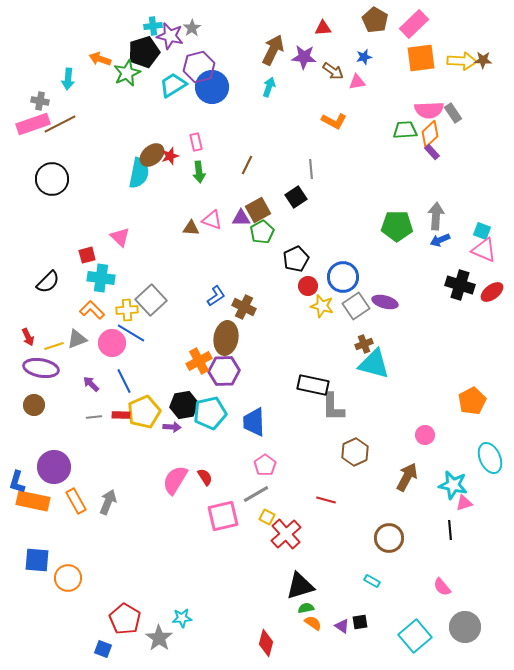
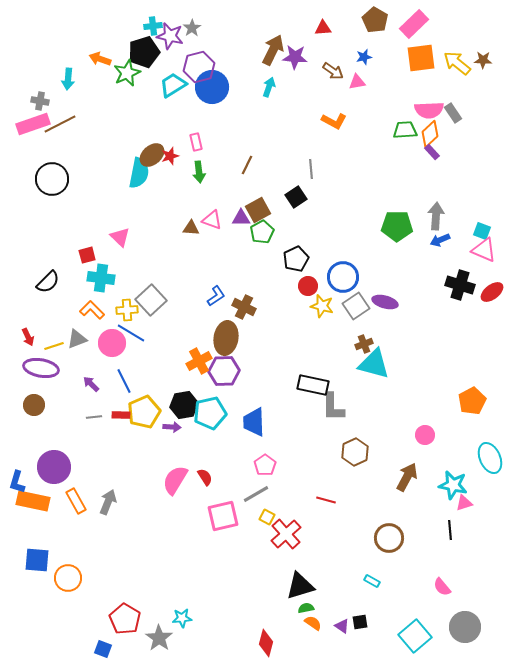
purple star at (304, 57): moved 9 px left
yellow arrow at (462, 61): moved 5 px left, 2 px down; rotated 144 degrees counterclockwise
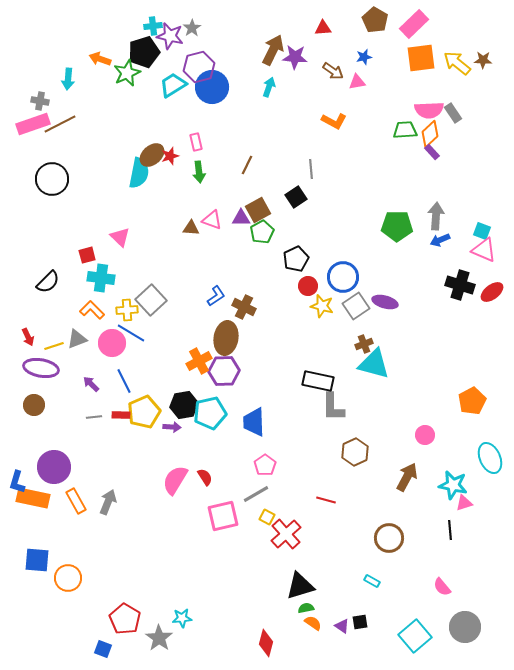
black rectangle at (313, 385): moved 5 px right, 4 px up
orange rectangle at (33, 501): moved 3 px up
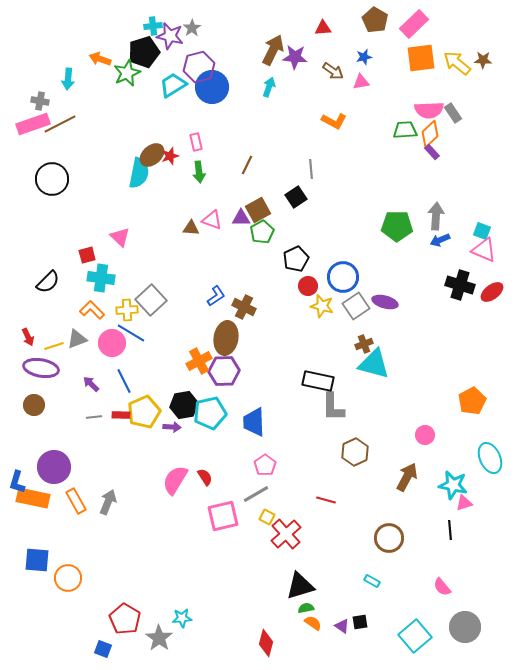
pink triangle at (357, 82): moved 4 px right
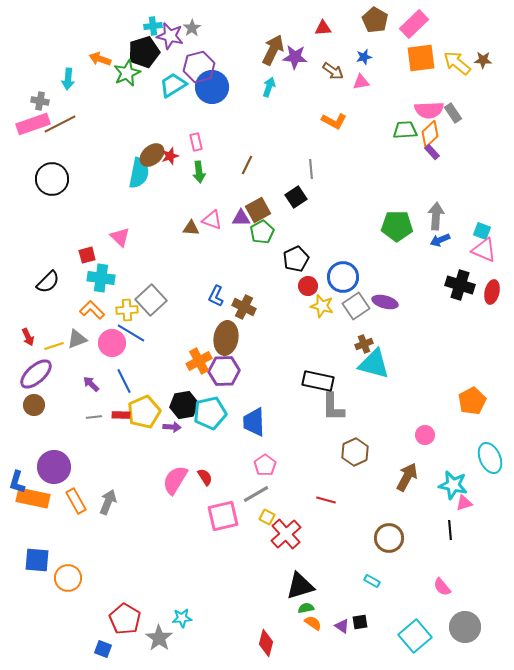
red ellipse at (492, 292): rotated 40 degrees counterclockwise
blue L-shape at (216, 296): rotated 150 degrees clockwise
purple ellipse at (41, 368): moved 5 px left, 6 px down; rotated 52 degrees counterclockwise
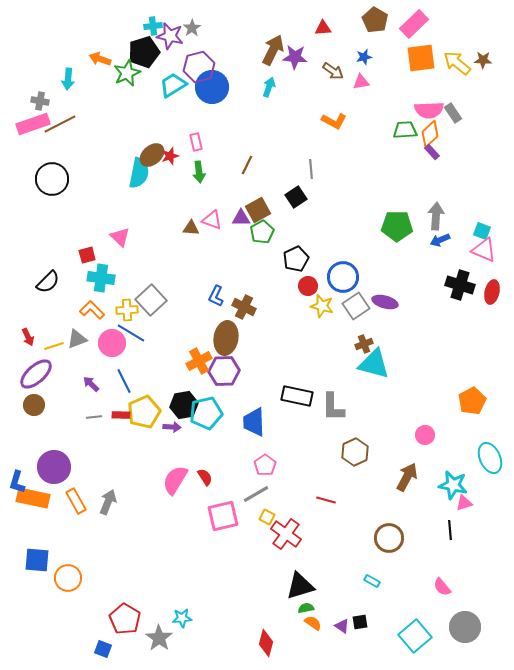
black rectangle at (318, 381): moved 21 px left, 15 px down
cyan pentagon at (210, 413): moved 4 px left
red cross at (286, 534): rotated 12 degrees counterclockwise
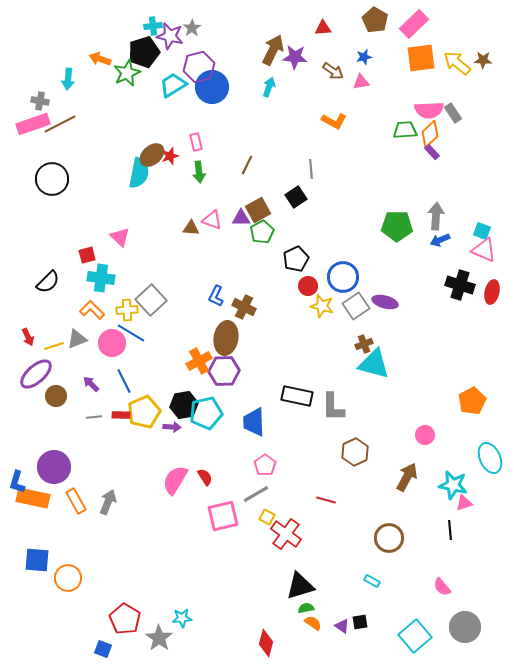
brown circle at (34, 405): moved 22 px right, 9 px up
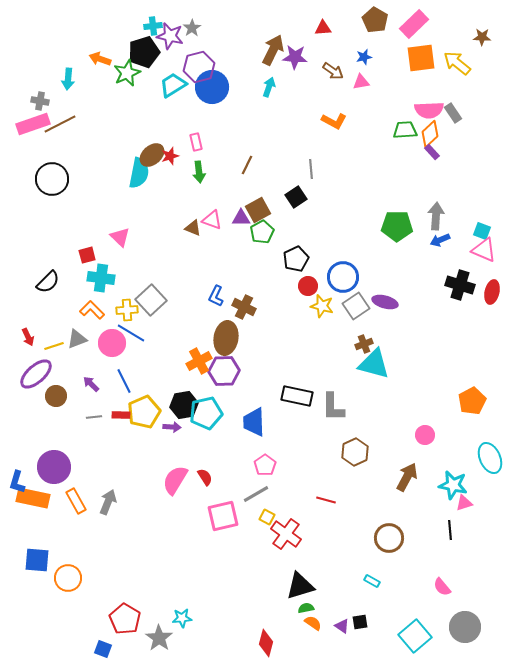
brown star at (483, 60): moved 1 px left, 23 px up
brown triangle at (191, 228): moved 2 px right; rotated 18 degrees clockwise
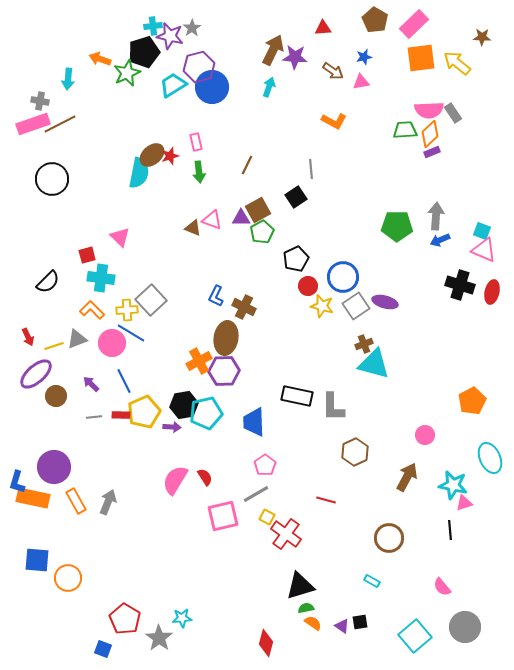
purple rectangle at (432, 152): rotated 70 degrees counterclockwise
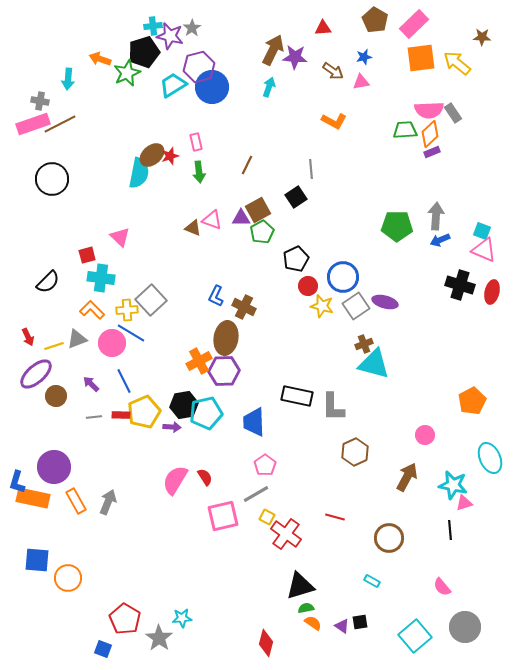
red line at (326, 500): moved 9 px right, 17 px down
